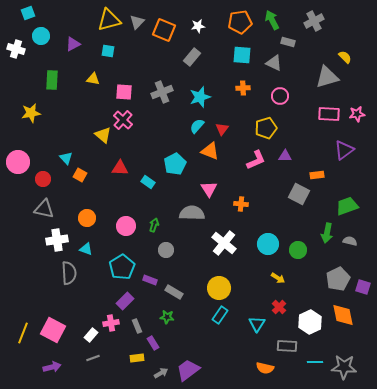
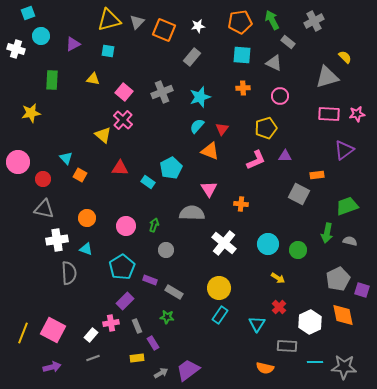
gray rectangle at (288, 42): rotated 24 degrees clockwise
pink square at (124, 92): rotated 36 degrees clockwise
cyan pentagon at (175, 164): moved 4 px left, 4 px down
purple square at (363, 287): moved 1 px left, 3 px down
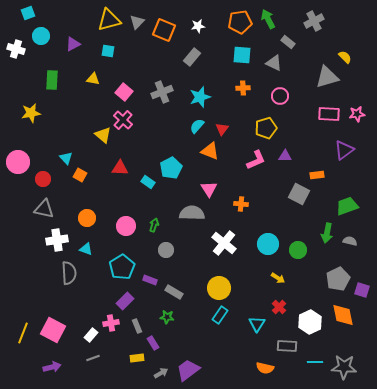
green arrow at (272, 20): moved 4 px left, 1 px up
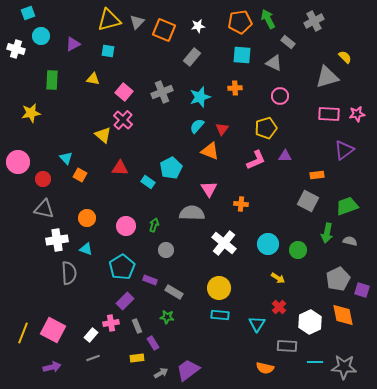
orange cross at (243, 88): moved 8 px left
gray square at (299, 194): moved 9 px right, 7 px down
cyan rectangle at (220, 315): rotated 60 degrees clockwise
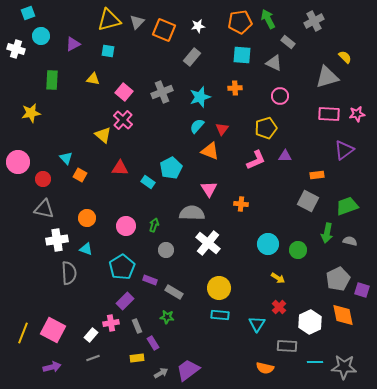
white cross at (224, 243): moved 16 px left
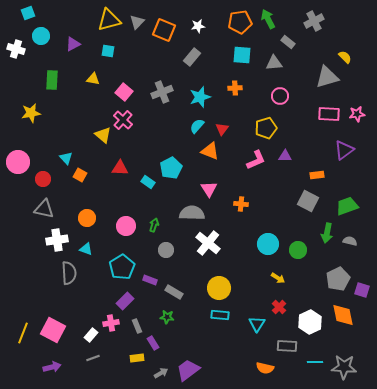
gray triangle at (274, 63): rotated 30 degrees counterclockwise
